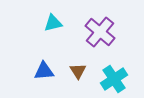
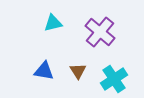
blue triangle: rotated 15 degrees clockwise
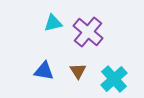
purple cross: moved 12 px left
cyan cross: rotated 8 degrees counterclockwise
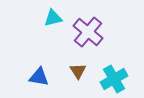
cyan triangle: moved 5 px up
blue triangle: moved 5 px left, 6 px down
cyan cross: rotated 12 degrees clockwise
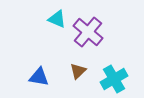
cyan triangle: moved 4 px right, 1 px down; rotated 36 degrees clockwise
brown triangle: rotated 18 degrees clockwise
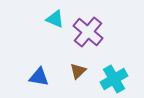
cyan triangle: moved 2 px left
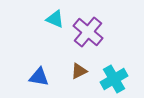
brown triangle: moved 1 px right; rotated 18 degrees clockwise
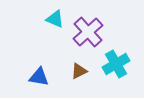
purple cross: rotated 8 degrees clockwise
cyan cross: moved 2 px right, 15 px up
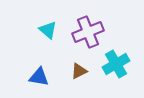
cyan triangle: moved 7 px left, 11 px down; rotated 18 degrees clockwise
purple cross: rotated 20 degrees clockwise
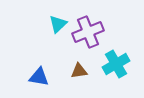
cyan triangle: moved 10 px right, 6 px up; rotated 36 degrees clockwise
brown triangle: rotated 18 degrees clockwise
